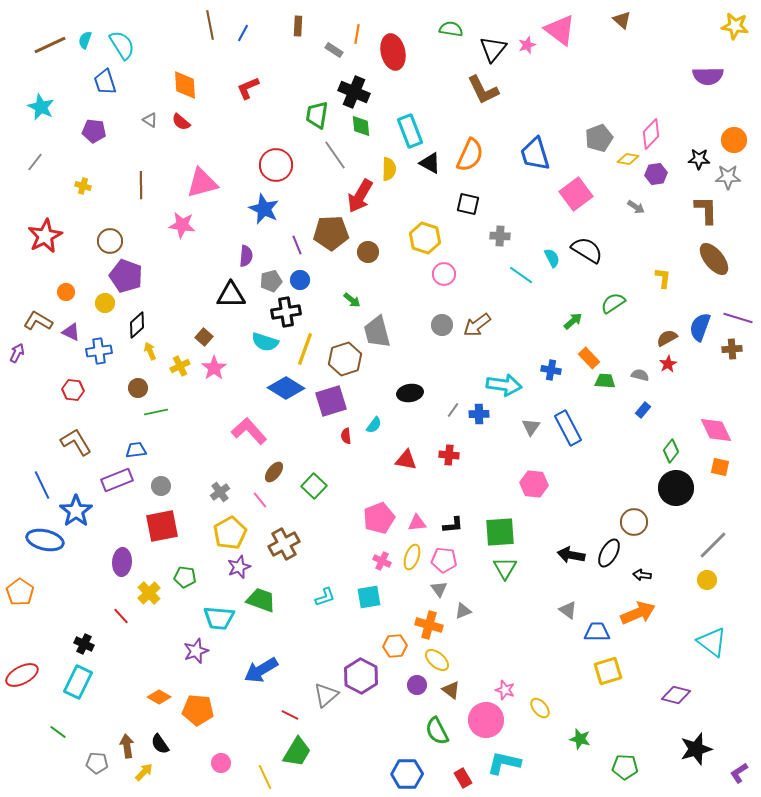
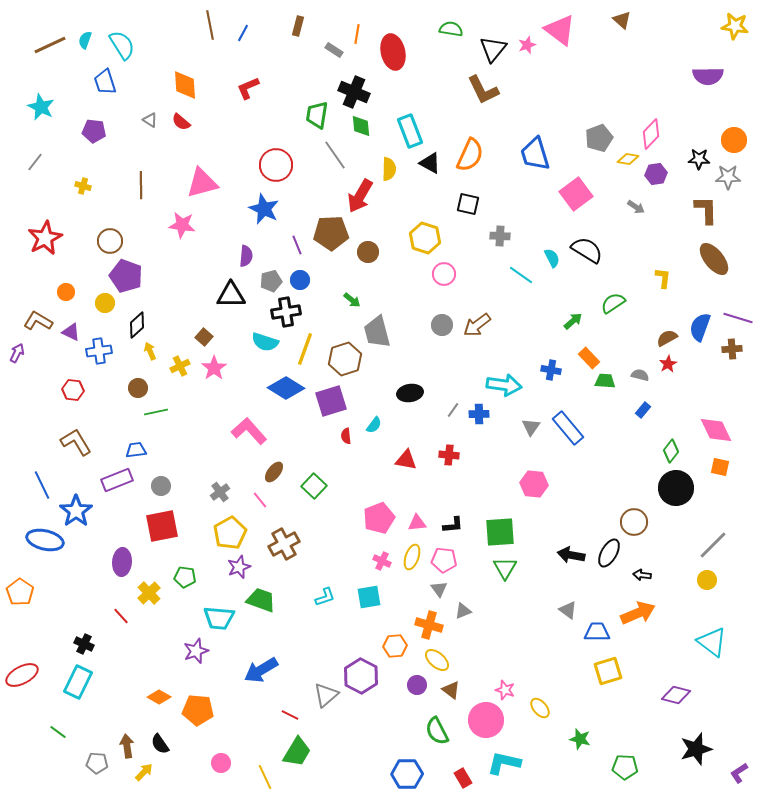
brown rectangle at (298, 26): rotated 12 degrees clockwise
red star at (45, 236): moved 2 px down
blue rectangle at (568, 428): rotated 12 degrees counterclockwise
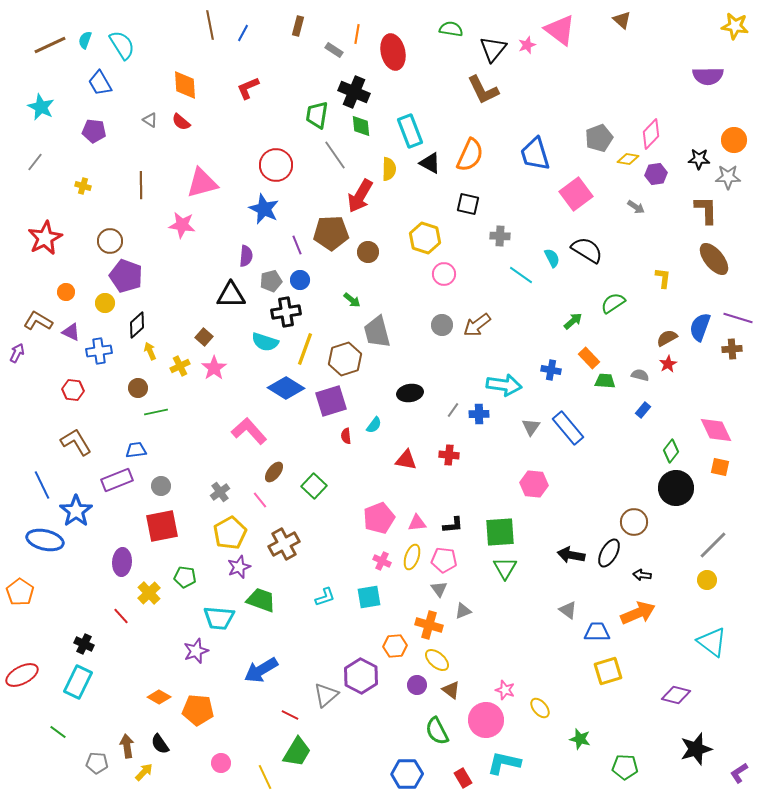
blue trapezoid at (105, 82): moved 5 px left, 1 px down; rotated 12 degrees counterclockwise
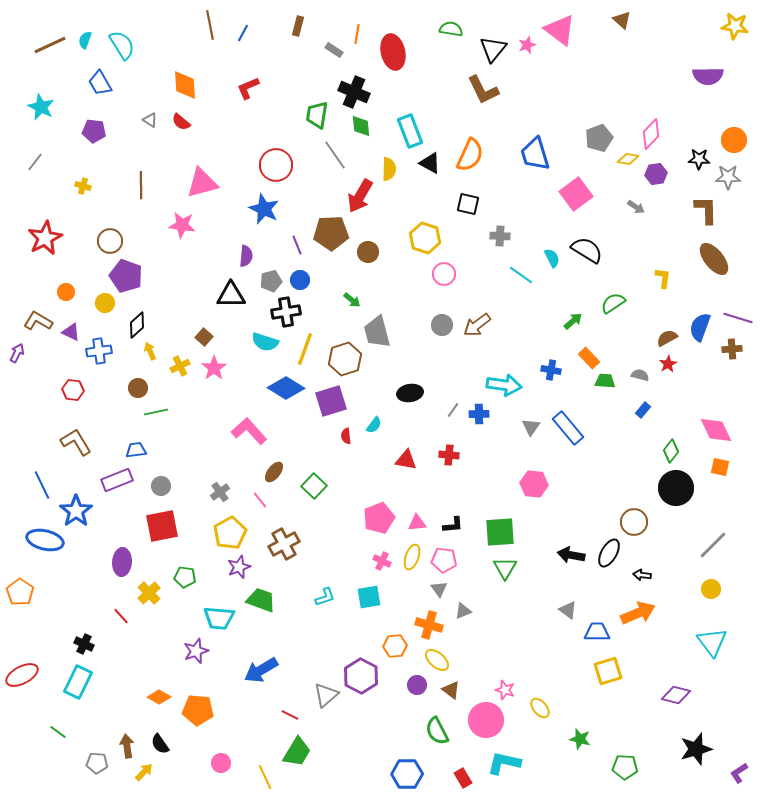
yellow circle at (707, 580): moved 4 px right, 9 px down
cyan triangle at (712, 642): rotated 16 degrees clockwise
